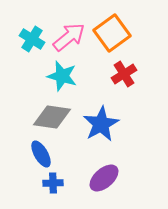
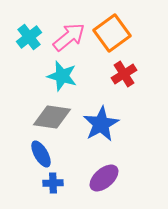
cyan cross: moved 3 px left, 2 px up; rotated 20 degrees clockwise
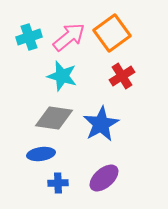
cyan cross: rotated 20 degrees clockwise
red cross: moved 2 px left, 2 px down
gray diamond: moved 2 px right, 1 px down
blue ellipse: rotated 68 degrees counterclockwise
blue cross: moved 5 px right
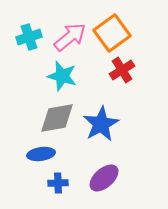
pink arrow: moved 1 px right
red cross: moved 6 px up
gray diamond: moved 3 px right; rotated 18 degrees counterclockwise
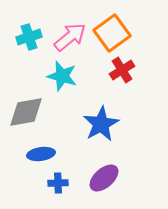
gray diamond: moved 31 px left, 6 px up
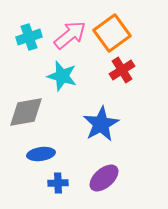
pink arrow: moved 2 px up
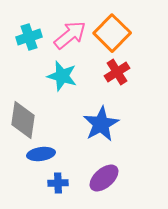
orange square: rotated 9 degrees counterclockwise
red cross: moved 5 px left, 2 px down
gray diamond: moved 3 px left, 8 px down; rotated 72 degrees counterclockwise
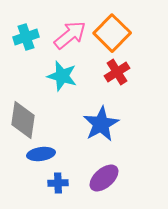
cyan cross: moved 3 px left
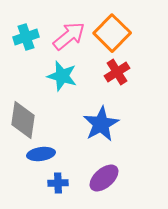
pink arrow: moved 1 px left, 1 px down
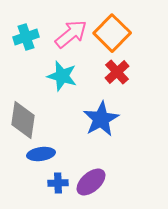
pink arrow: moved 2 px right, 2 px up
red cross: rotated 10 degrees counterclockwise
blue star: moved 5 px up
purple ellipse: moved 13 px left, 4 px down
